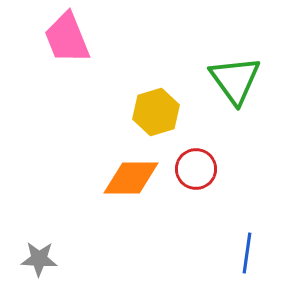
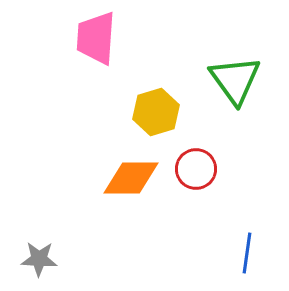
pink trapezoid: moved 29 px right; rotated 26 degrees clockwise
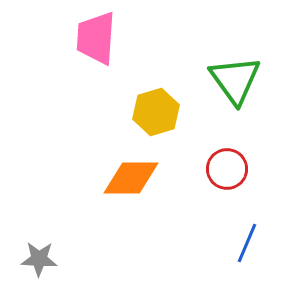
red circle: moved 31 px right
blue line: moved 10 px up; rotated 15 degrees clockwise
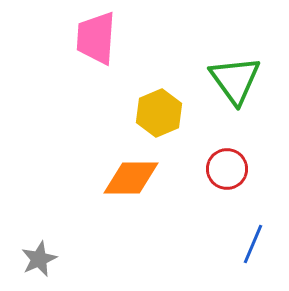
yellow hexagon: moved 3 px right, 1 px down; rotated 6 degrees counterclockwise
blue line: moved 6 px right, 1 px down
gray star: rotated 27 degrees counterclockwise
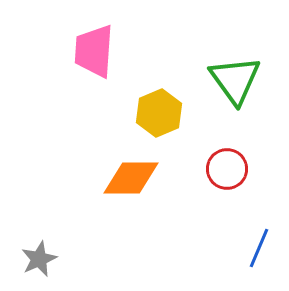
pink trapezoid: moved 2 px left, 13 px down
blue line: moved 6 px right, 4 px down
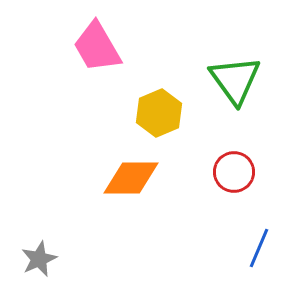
pink trapezoid: moved 3 px right, 4 px up; rotated 34 degrees counterclockwise
red circle: moved 7 px right, 3 px down
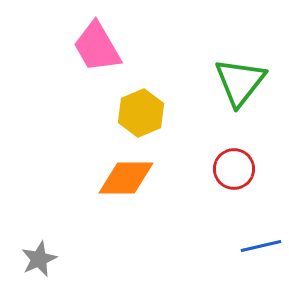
green triangle: moved 5 px right, 2 px down; rotated 14 degrees clockwise
yellow hexagon: moved 18 px left
red circle: moved 3 px up
orange diamond: moved 5 px left
blue line: moved 2 px right, 2 px up; rotated 54 degrees clockwise
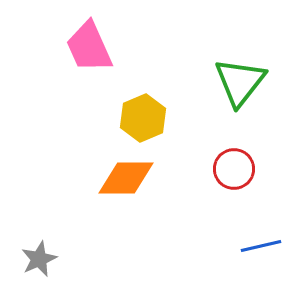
pink trapezoid: moved 8 px left; rotated 6 degrees clockwise
yellow hexagon: moved 2 px right, 5 px down
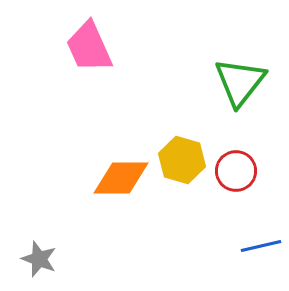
yellow hexagon: moved 39 px right, 42 px down; rotated 21 degrees counterclockwise
red circle: moved 2 px right, 2 px down
orange diamond: moved 5 px left
gray star: rotated 27 degrees counterclockwise
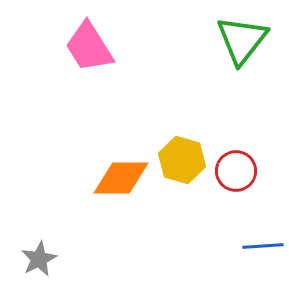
pink trapezoid: rotated 8 degrees counterclockwise
green triangle: moved 2 px right, 42 px up
blue line: moved 2 px right; rotated 9 degrees clockwise
gray star: rotated 24 degrees clockwise
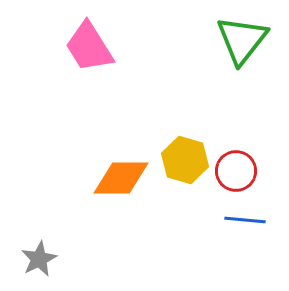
yellow hexagon: moved 3 px right
blue line: moved 18 px left, 26 px up; rotated 9 degrees clockwise
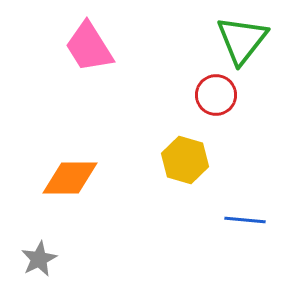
red circle: moved 20 px left, 76 px up
orange diamond: moved 51 px left
